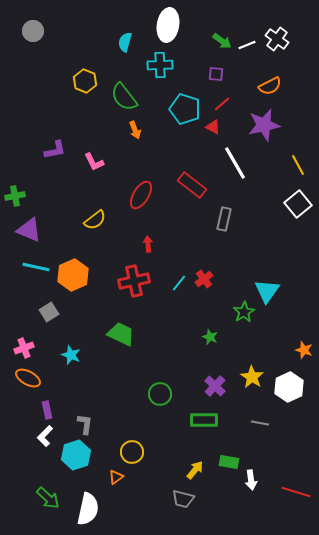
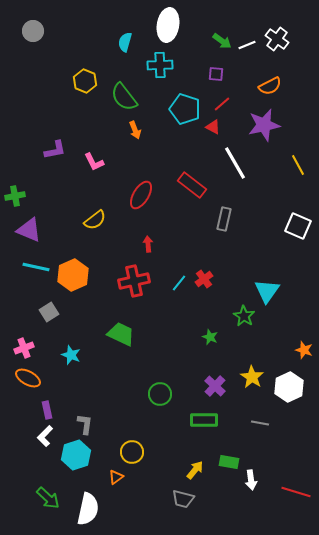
white square at (298, 204): moved 22 px down; rotated 28 degrees counterclockwise
green star at (244, 312): moved 4 px down; rotated 10 degrees counterclockwise
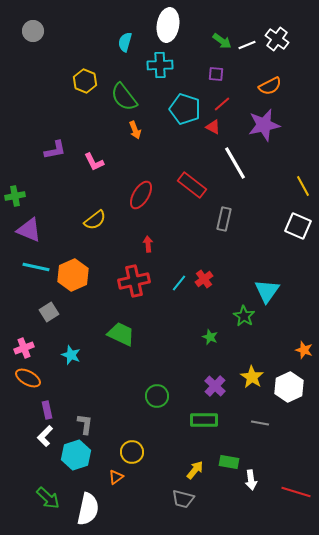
yellow line at (298, 165): moved 5 px right, 21 px down
green circle at (160, 394): moved 3 px left, 2 px down
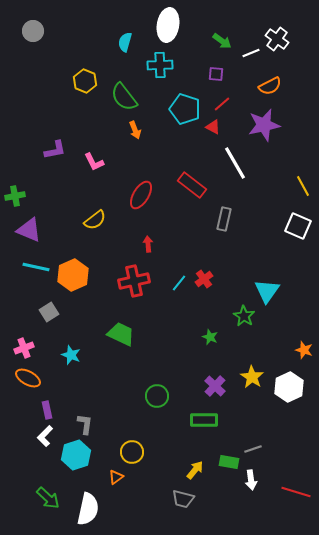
white line at (247, 45): moved 4 px right, 8 px down
gray line at (260, 423): moved 7 px left, 26 px down; rotated 30 degrees counterclockwise
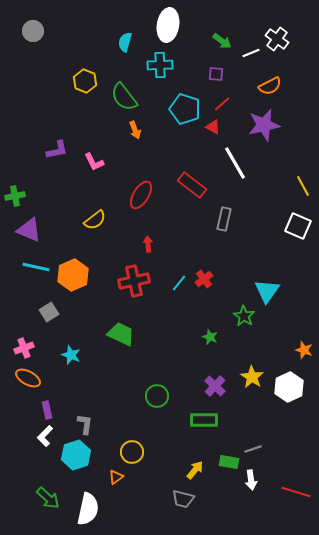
purple L-shape at (55, 150): moved 2 px right
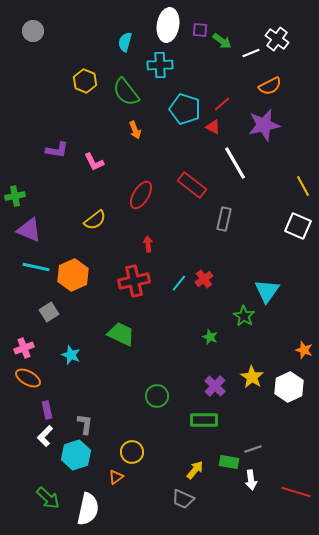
purple square at (216, 74): moved 16 px left, 44 px up
green semicircle at (124, 97): moved 2 px right, 5 px up
purple L-shape at (57, 150): rotated 20 degrees clockwise
gray trapezoid at (183, 499): rotated 10 degrees clockwise
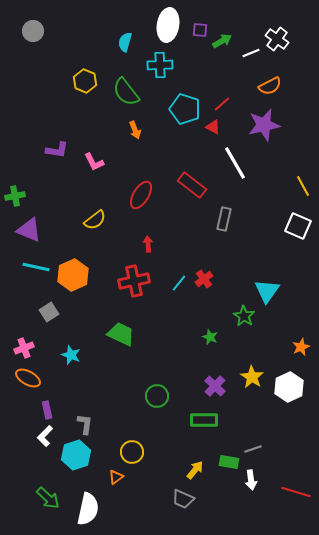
green arrow at (222, 41): rotated 66 degrees counterclockwise
orange star at (304, 350): moved 3 px left, 3 px up; rotated 30 degrees clockwise
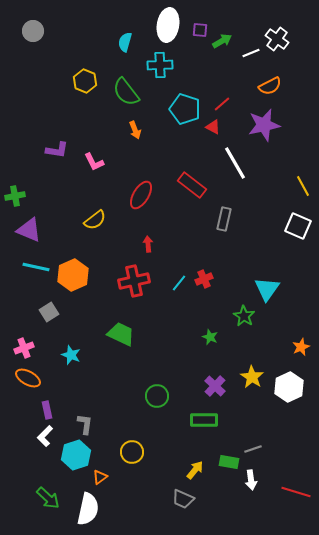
red cross at (204, 279): rotated 12 degrees clockwise
cyan triangle at (267, 291): moved 2 px up
orange triangle at (116, 477): moved 16 px left
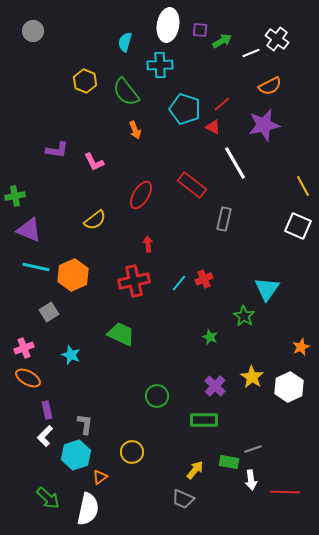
red line at (296, 492): moved 11 px left; rotated 16 degrees counterclockwise
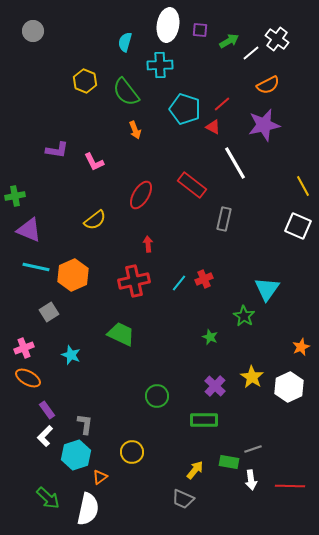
green arrow at (222, 41): moved 7 px right
white line at (251, 53): rotated 18 degrees counterclockwise
orange semicircle at (270, 86): moved 2 px left, 1 px up
purple rectangle at (47, 410): rotated 24 degrees counterclockwise
red line at (285, 492): moved 5 px right, 6 px up
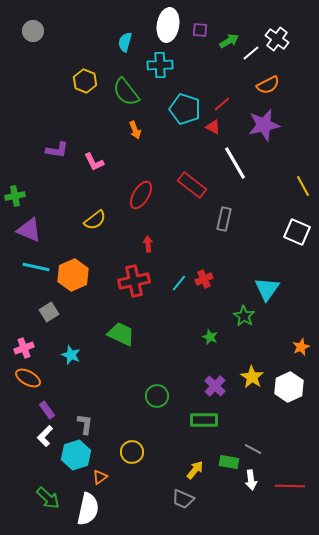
white square at (298, 226): moved 1 px left, 6 px down
gray line at (253, 449): rotated 48 degrees clockwise
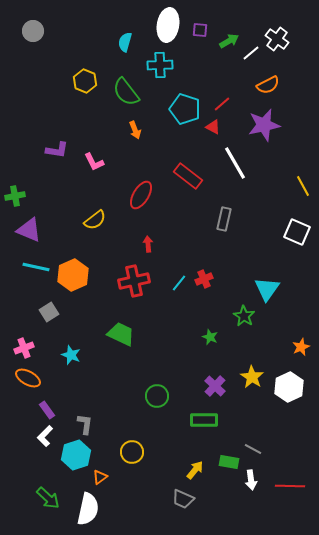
red rectangle at (192, 185): moved 4 px left, 9 px up
